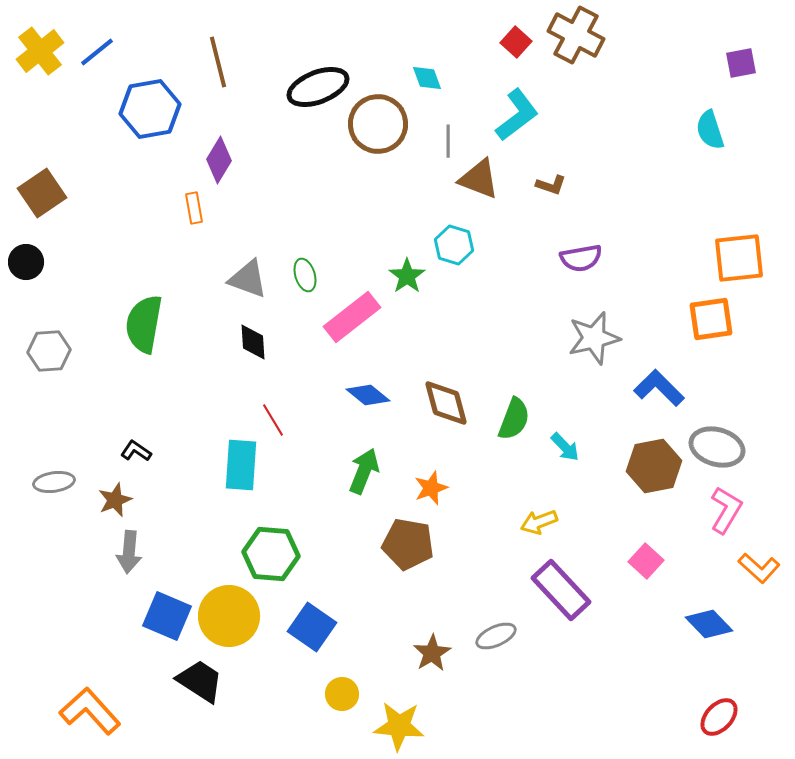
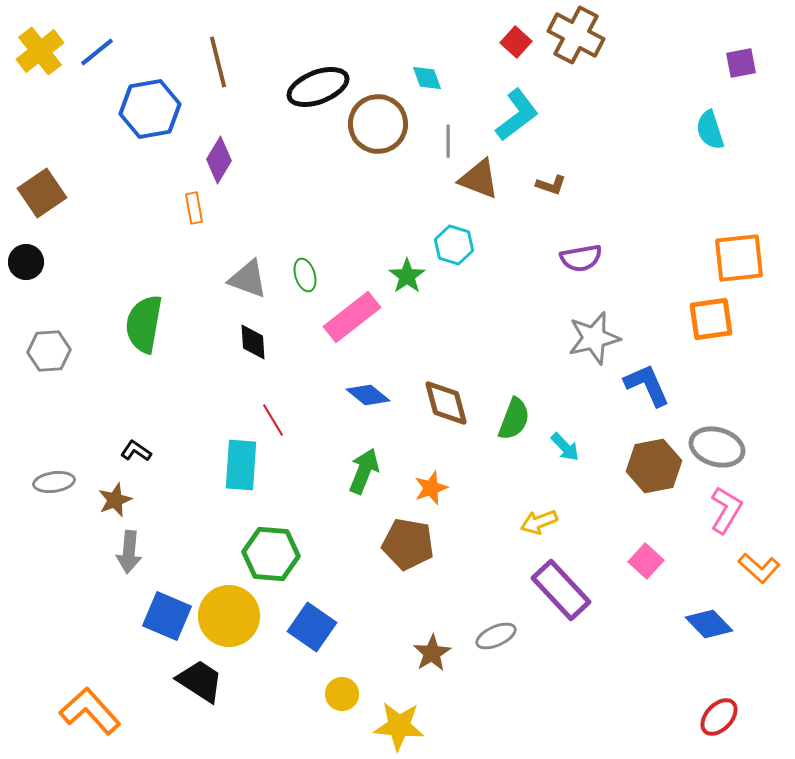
blue L-shape at (659, 388): moved 12 px left, 3 px up; rotated 21 degrees clockwise
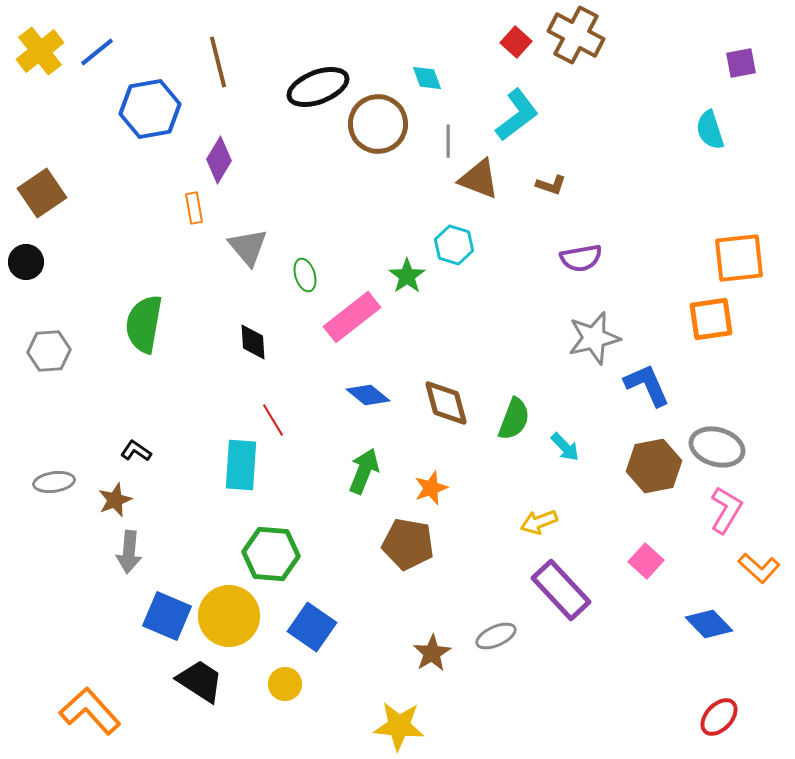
gray triangle at (248, 279): moved 32 px up; rotated 30 degrees clockwise
yellow circle at (342, 694): moved 57 px left, 10 px up
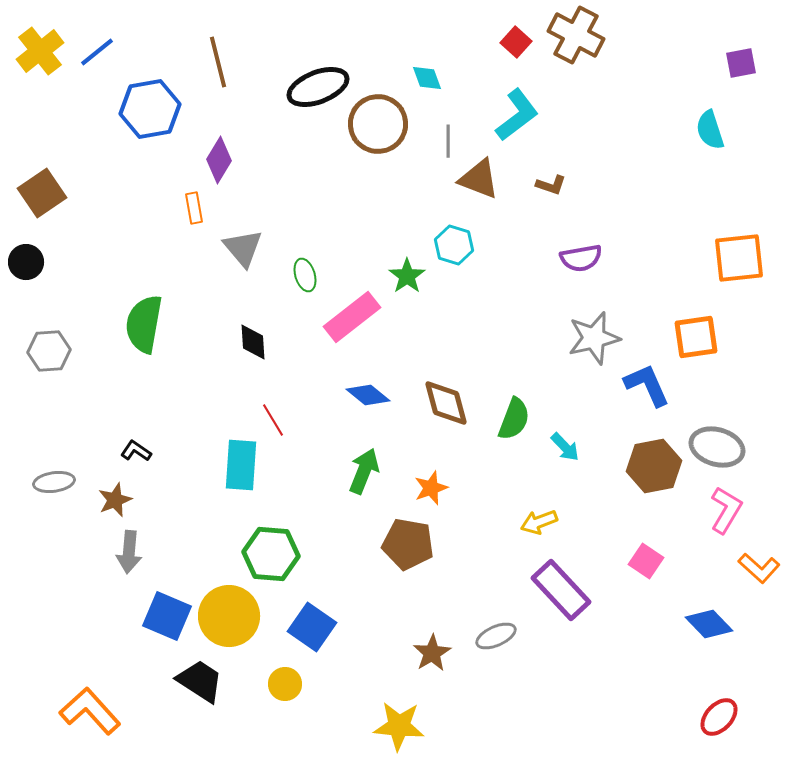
gray triangle at (248, 247): moved 5 px left, 1 px down
orange square at (711, 319): moved 15 px left, 18 px down
pink square at (646, 561): rotated 8 degrees counterclockwise
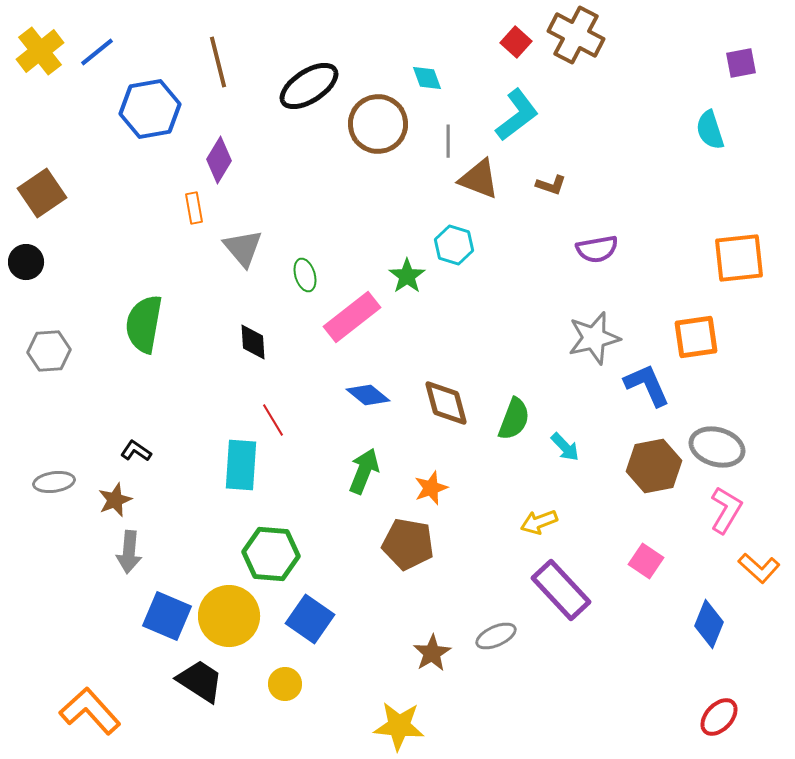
black ellipse at (318, 87): moved 9 px left, 1 px up; rotated 12 degrees counterclockwise
purple semicircle at (581, 258): moved 16 px right, 9 px up
blue diamond at (709, 624): rotated 66 degrees clockwise
blue square at (312, 627): moved 2 px left, 8 px up
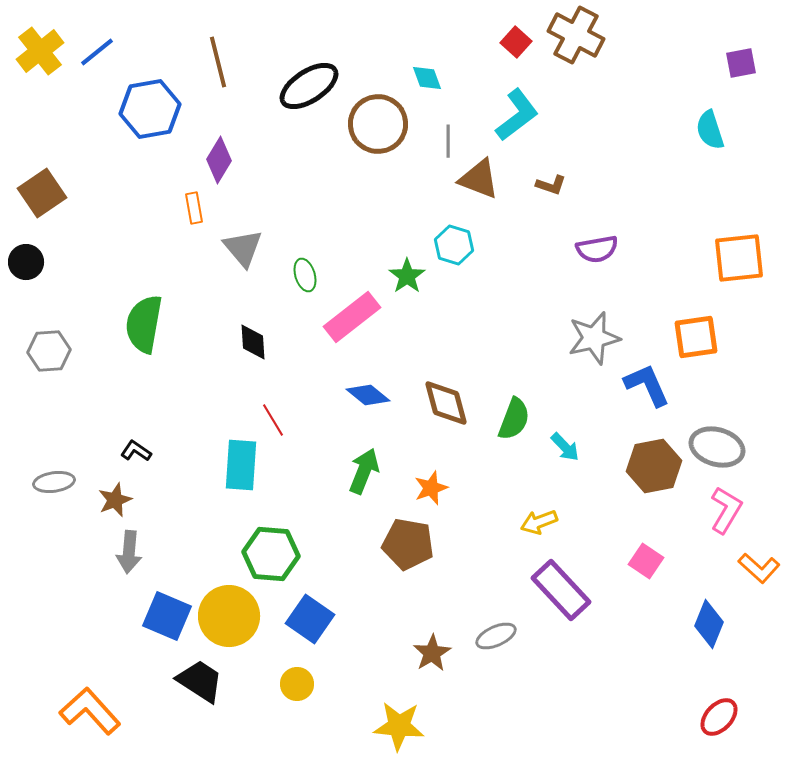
yellow circle at (285, 684): moved 12 px right
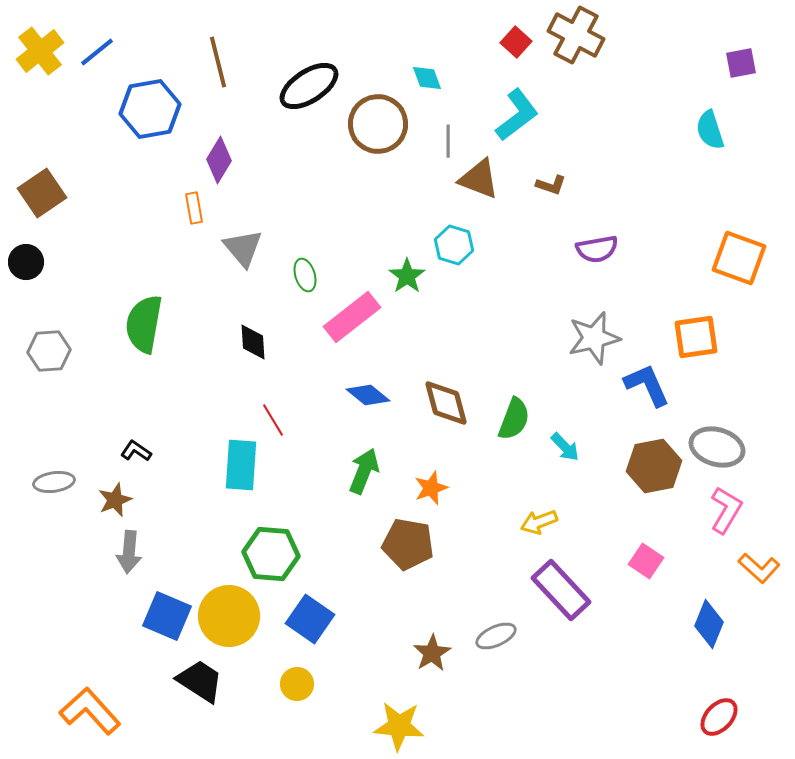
orange square at (739, 258): rotated 26 degrees clockwise
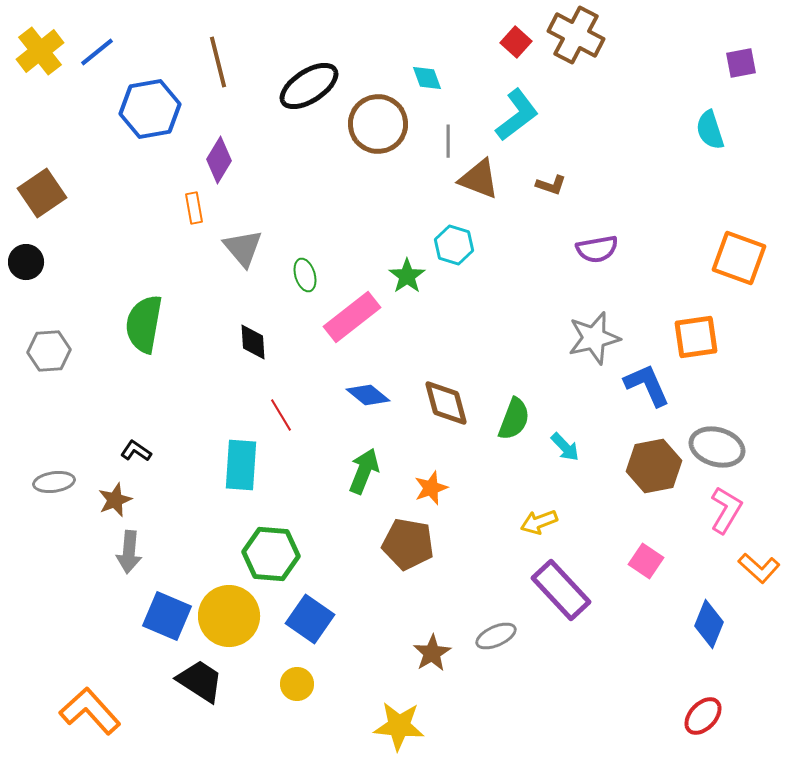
red line at (273, 420): moved 8 px right, 5 px up
red ellipse at (719, 717): moved 16 px left, 1 px up
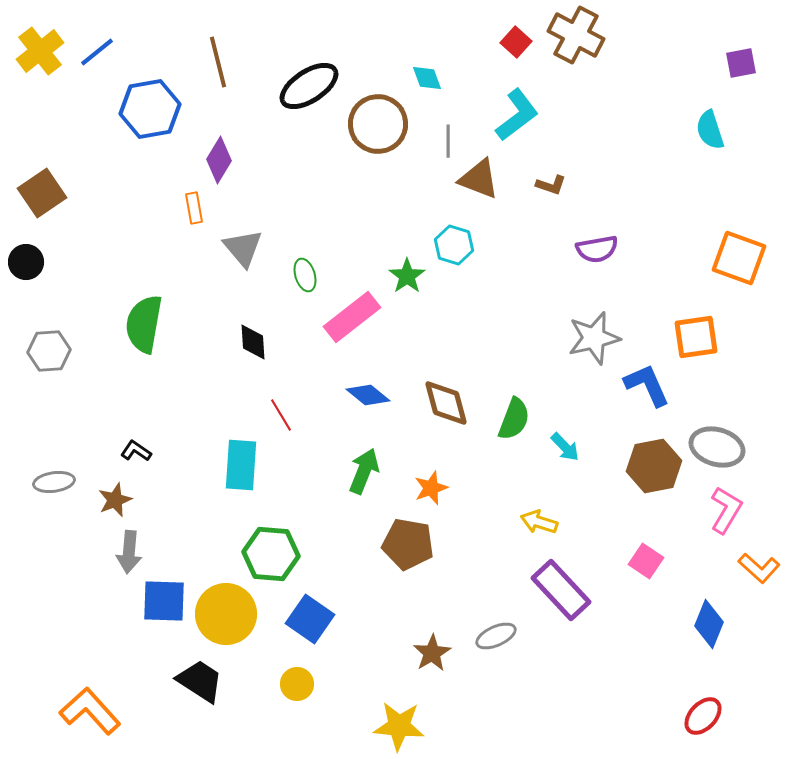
yellow arrow at (539, 522): rotated 39 degrees clockwise
blue square at (167, 616): moved 3 px left, 15 px up; rotated 21 degrees counterclockwise
yellow circle at (229, 616): moved 3 px left, 2 px up
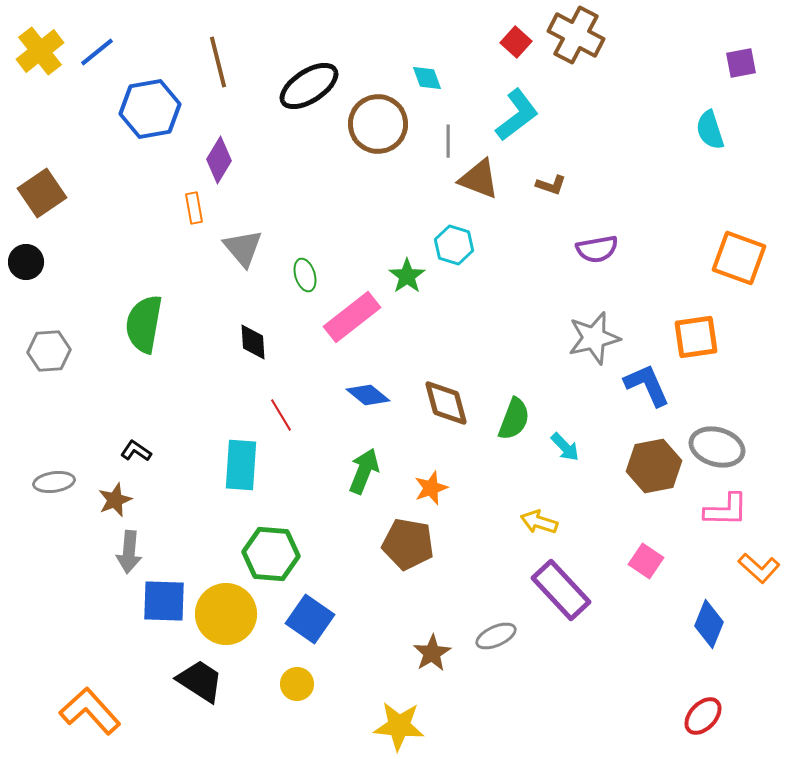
pink L-shape at (726, 510): rotated 60 degrees clockwise
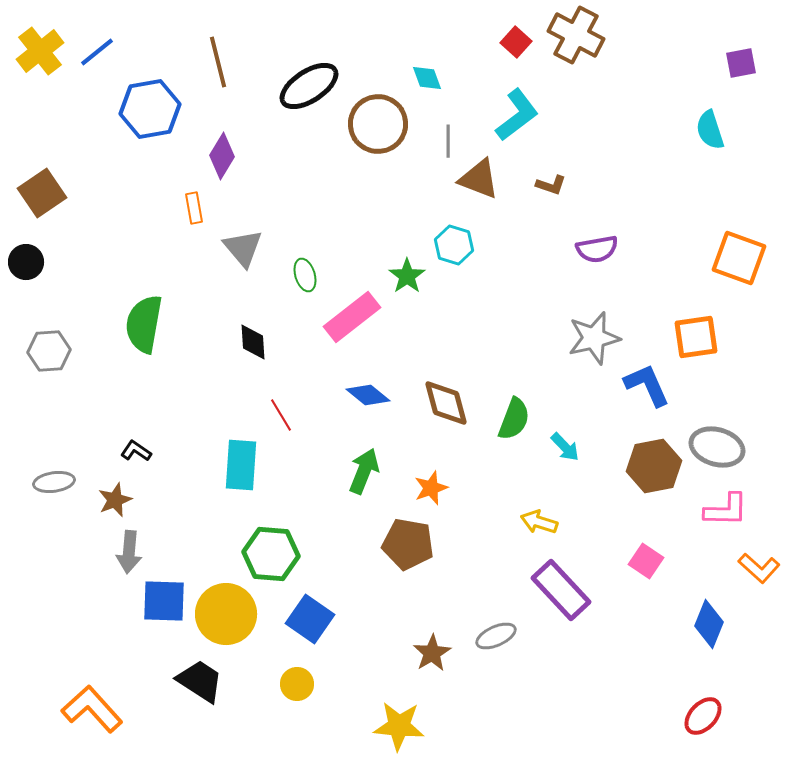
purple diamond at (219, 160): moved 3 px right, 4 px up
orange L-shape at (90, 711): moved 2 px right, 2 px up
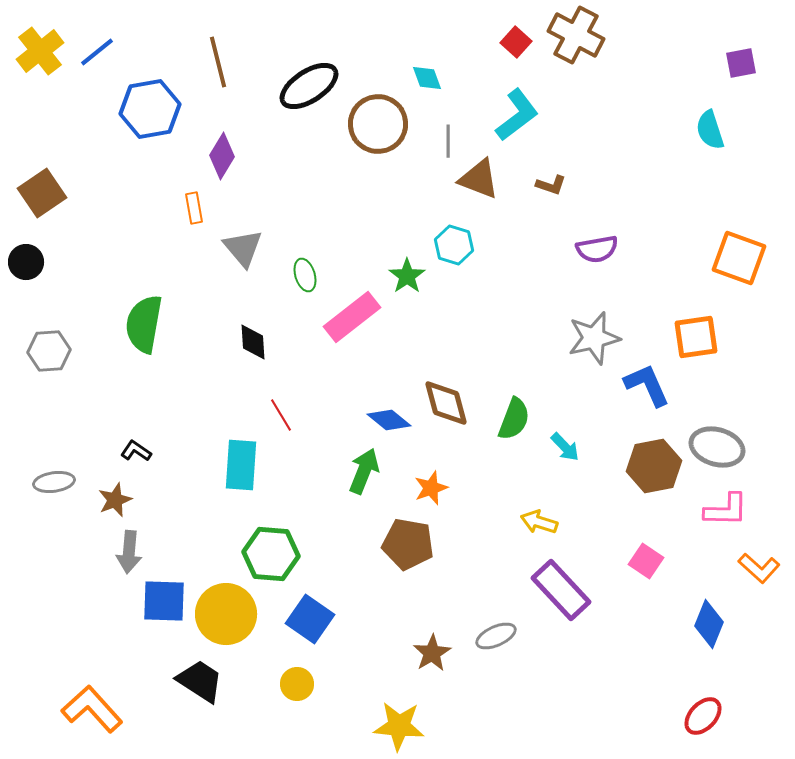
blue diamond at (368, 395): moved 21 px right, 25 px down
